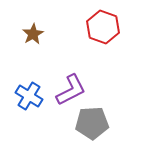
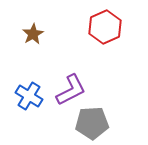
red hexagon: moved 2 px right; rotated 16 degrees clockwise
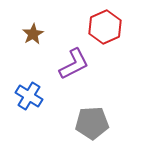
purple L-shape: moved 3 px right, 26 px up
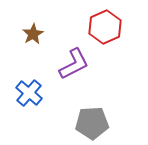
blue cross: moved 3 px up; rotated 8 degrees clockwise
